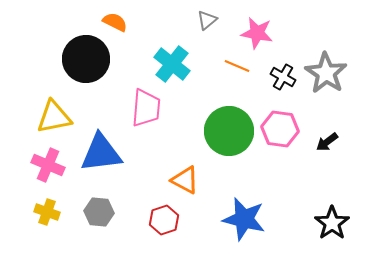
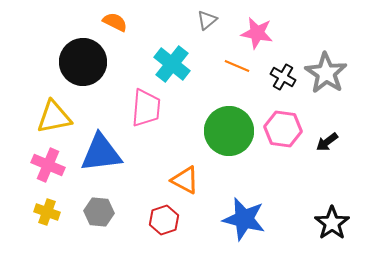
black circle: moved 3 px left, 3 px down
pink hexagon: moved 3 px right
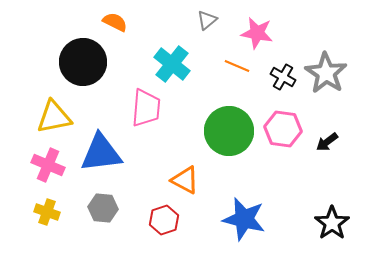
gray hexagon: moved 4 px right, 4 px up
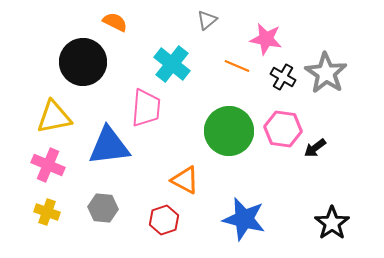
pink star: moved 9 px right, 6 px down
black arrow: moved 12 px left, 6 px down
blue triangle: moved 8 px right, 7 px up
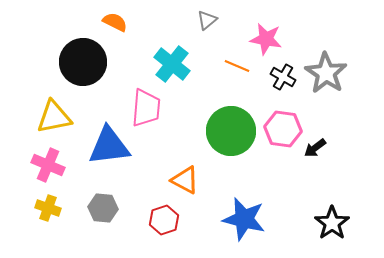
green circle: moved 2 px right
yellow cross: moved 1 px right, 4 px up
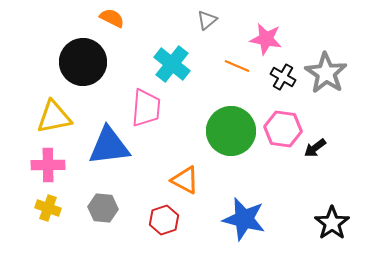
orange semicircle: moved 3 px left, 4 px up
pink cross: rotated 24 degrees counterclockwise
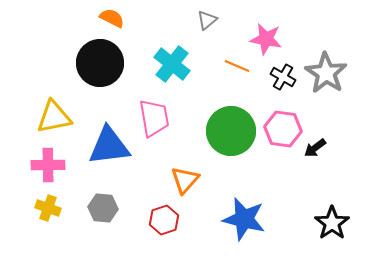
black circle: moved 17 px right, 1 px down
pink trapezoid: moved 8 px right, 10 px down; rotated 15 degrees counterclockwise
orange triangle: rotated 44 degrees clockwise
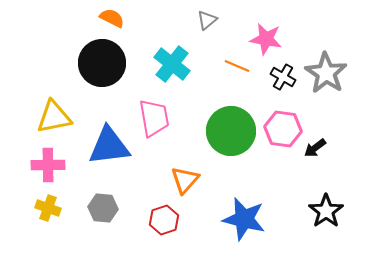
black circle: moved 2 px right
black star: moved 6 px left, 12 px up
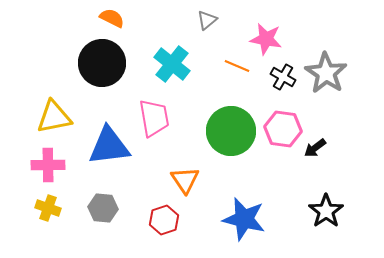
orange triangle: rotated 16 degrees counterclockwise
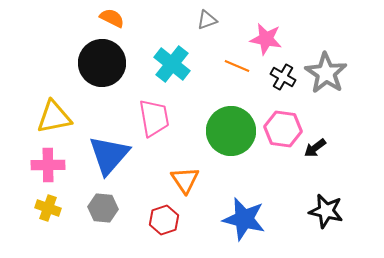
gray triangle: rotated 20 degrees clockwise
blue triangle: moved 9 px down; rotated 42 degrees counterclockwise
black star: rotated 24 degrees counterclockwise
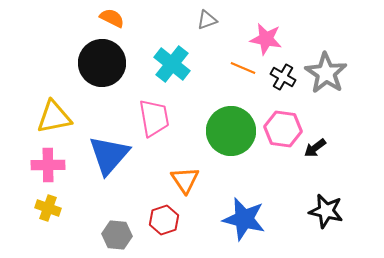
orange line: moved 6 px right, 2 px down
gray hexagon: moved 14 px right, 27 px down
